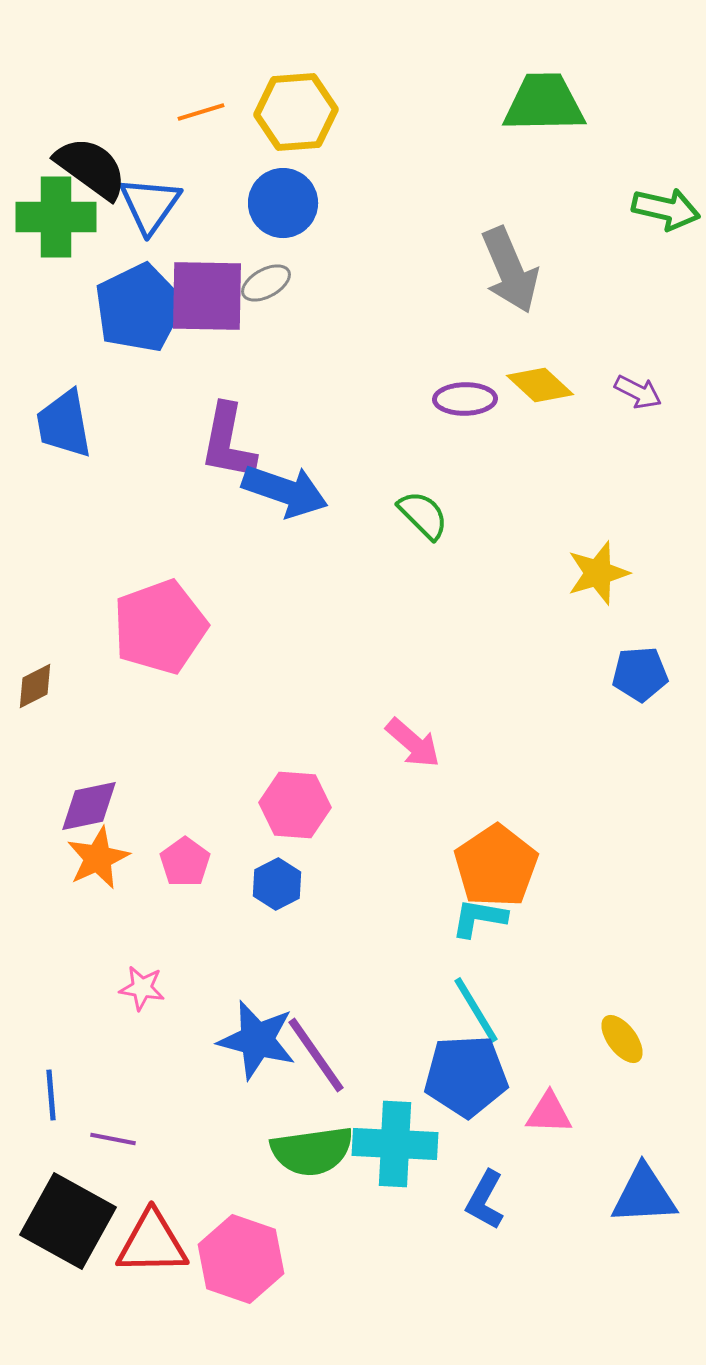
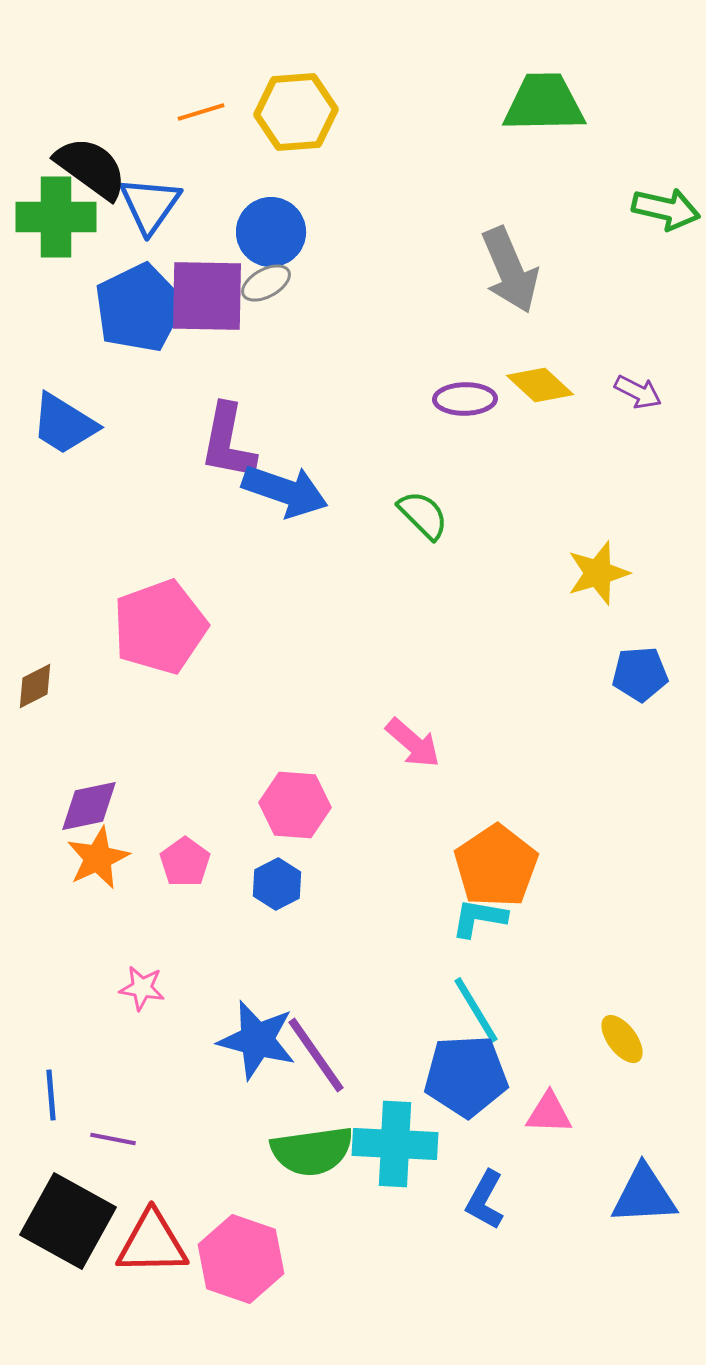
blue circle at (283, 203): moved 12 px left, 29 px down
blue trapezoid at (64, 424): rotated 48 degrees counterclockwise
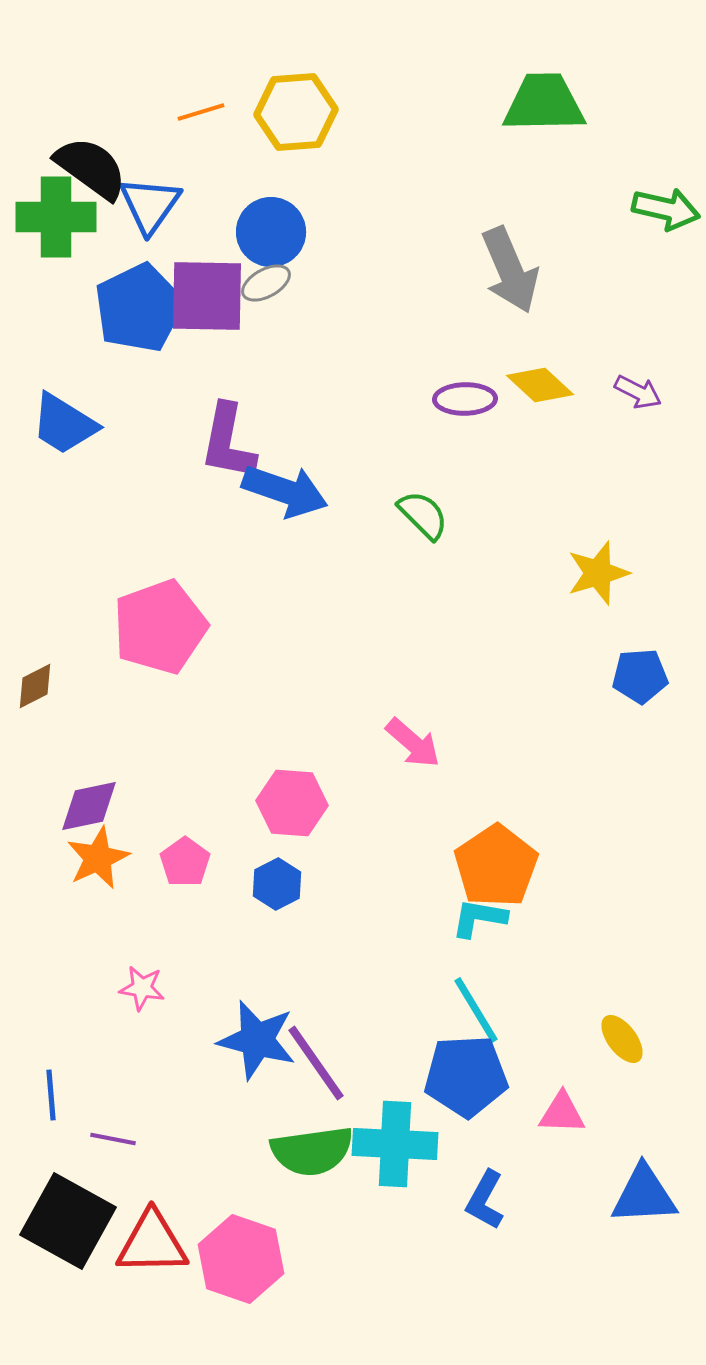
blue pentagon at (640, 674): moved 2 px down
pink hexagon at (295, 805): moved 3 px left, 2 px up
purple line at (316, 1055): moved 8 px down
pink triangle at (549, 1113): moved 13 px right
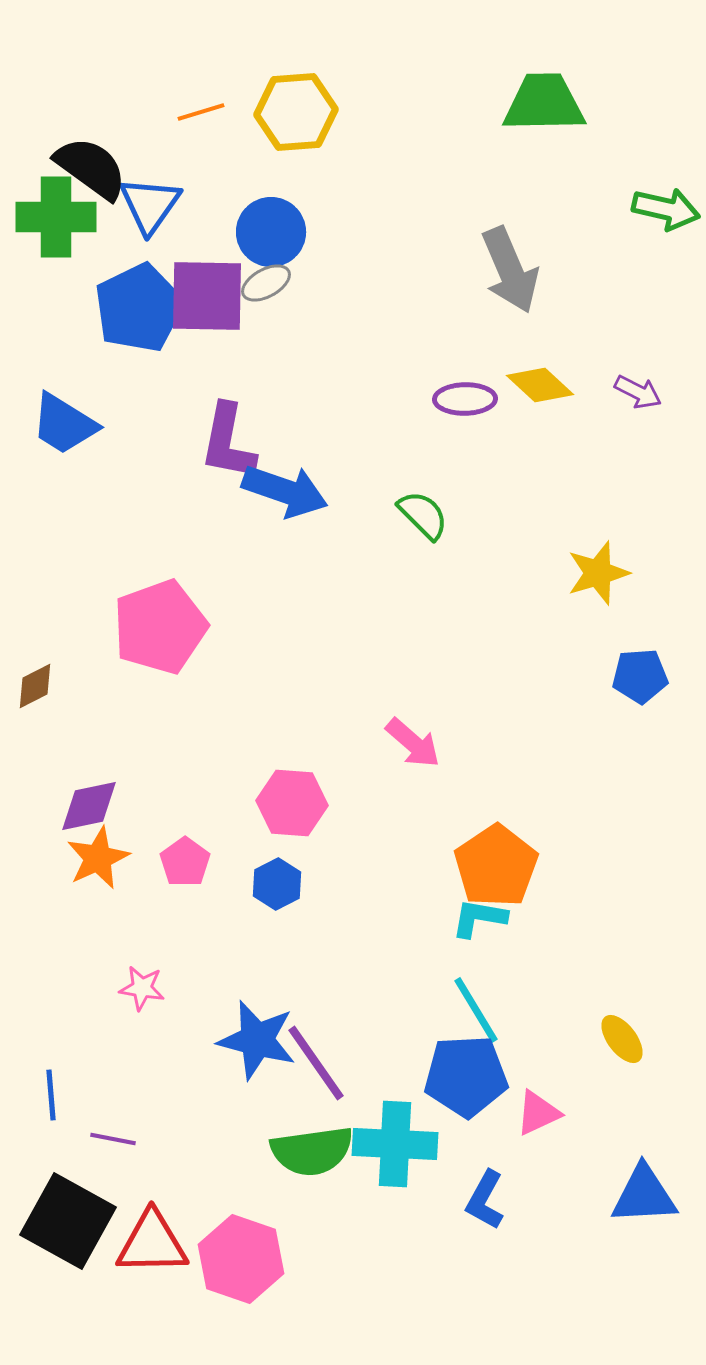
pink triangle at (562, 1113): moved 24 px left; rotated 27 degrees counterclockwise
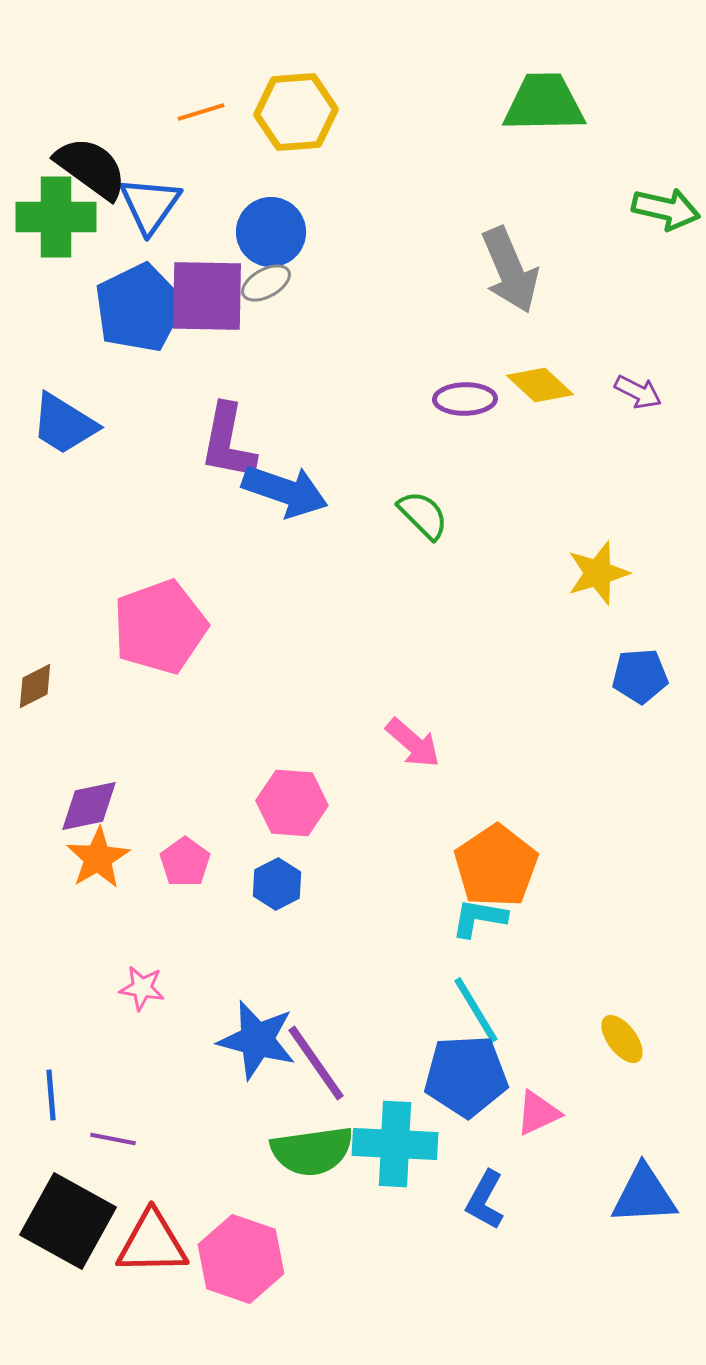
orange star at (98, 858): rotated 6 degrees counterclockwise
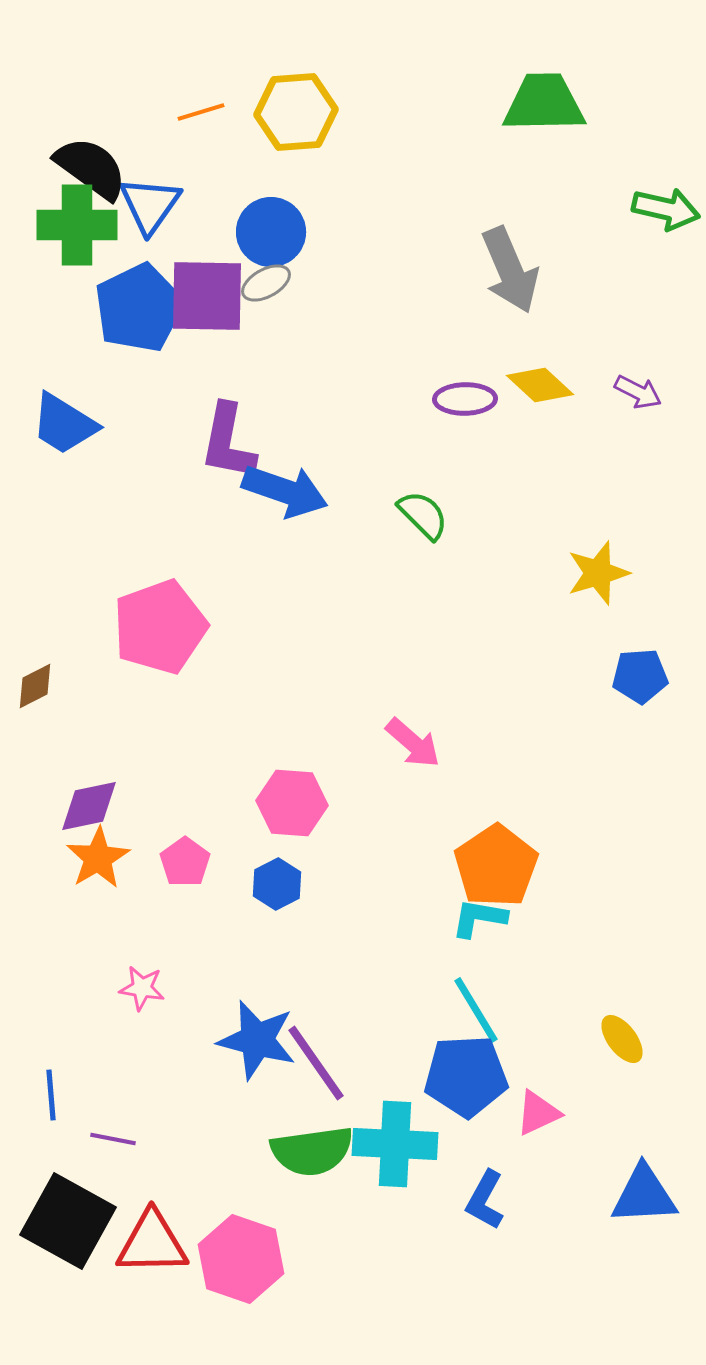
green cross at (56, 217): moved 21 px right, 8 px down
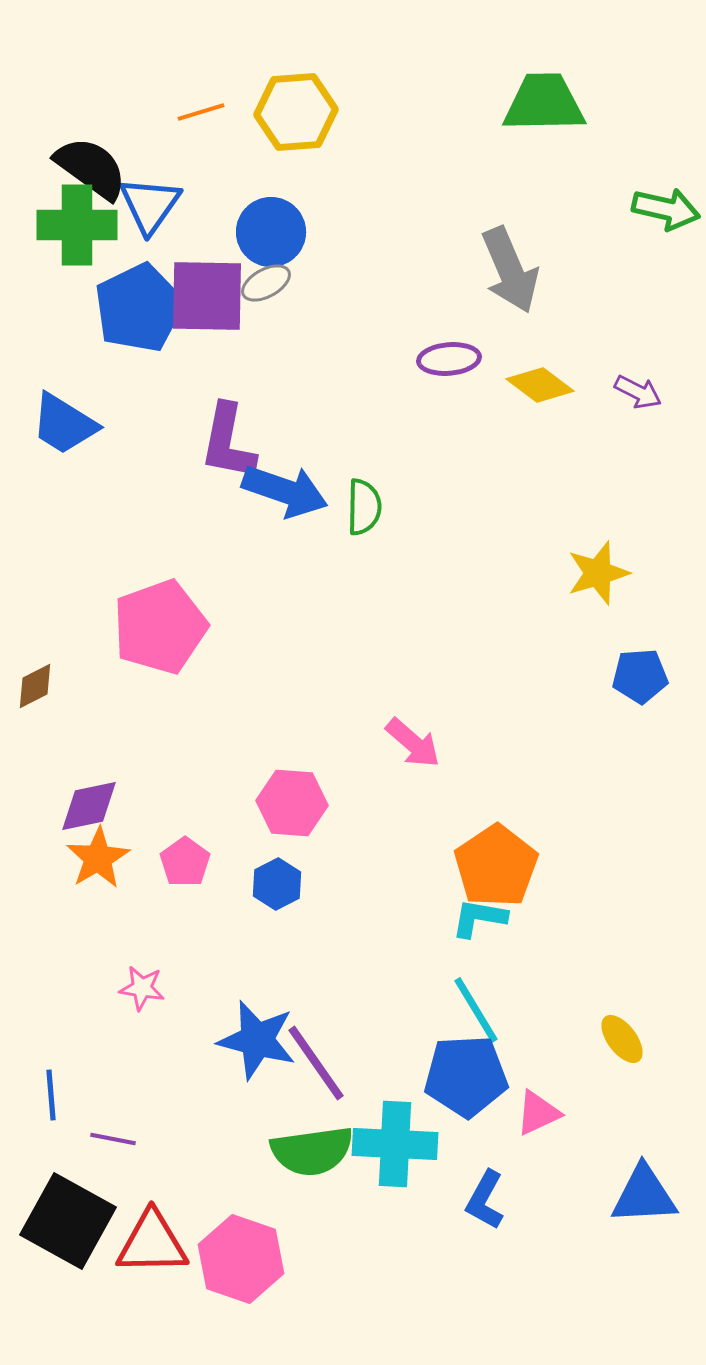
yellow diamond at (540, 385): rotated 6 degrees counterclockwise
purple ellipse at (465, 399): moved 16 px left, 40 px up; rotated 4 degrees counterclockwise
green semicircle at (423, 515): moved 59 px left, 8 px up; rotated 46 degrees clockwise
